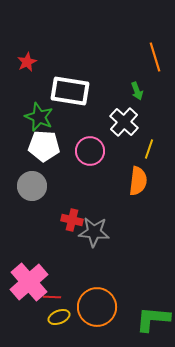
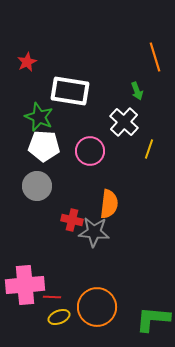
orange semicircle: moved 29 px left, 23 px down
gray circle: moved 5 px right
pink cross: moved 4 px left, 3 px down; rotated 36 degrees clockwise
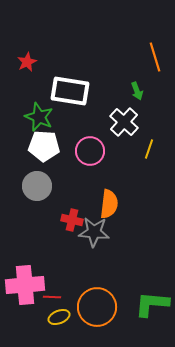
green L-shape: moved 1 px left, 15 px up
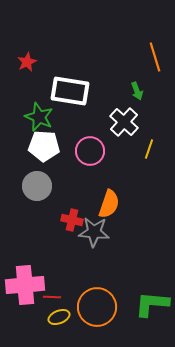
orange semicircle: rotated 12 degrees clockwise
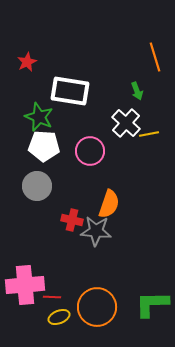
white cross: moved 2 px right, 1 px down
yellow line: moved 15 px up; rotated 60 degrees clockwise
gray star: moved 2 px right, 1 px up
green L-shape: rotated 6 degrees counterclockwise
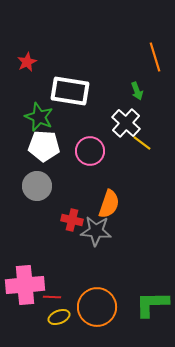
yellow line: moved 7 px left, 9 px down; rotated 48 degrees clockwise
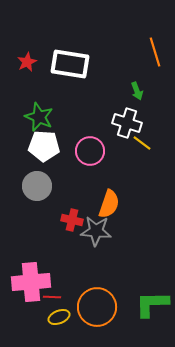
orange line: moved 5 px up
white rectangle: moved 27 px up
white cross: moved 1 px right; rotated 24 degrees counterclockwise
pink cross: moved 6 px right, 3 px up
